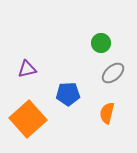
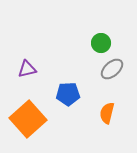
gray ellipse: moved 1 px left, 4 px up
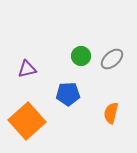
green circle: moved 20 px left, 13 px down
gray ellipse: moved 10 px up
orange semicircle: moved 4 px right
orange square: moved 1 px left, 2 px down
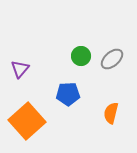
purple triangle: moved 7 px left; rotated 36 degrees counterclockwise
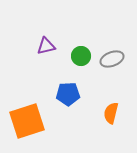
gray ellipse: rotated 20 degrees clockwise
purple triangle: moved 26 px right, 23 px up; rotated 36 degrees clockwise
orange square: rotated 24 degrees clockwise
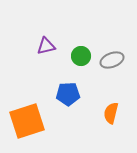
gray ellipse: moved 1 px down
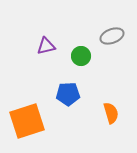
gray ellipse: moved 24 px up
orange semicircle: rotated 150 degrees clockwise
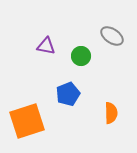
gray ellipse: rotated 55 degrees clockwise
purple triangle: rotated 24 degrees clockwise
blue pentagon: rotated 20 degrees counterclockwise
orange semicircle: rotated 15 degrees clockwise
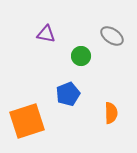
purple triangle: moved 12 px up
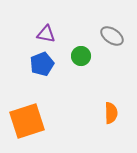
blue pentagon: moved 26 px left, 30 px up
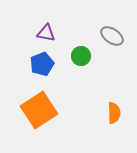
purple triangle: moved 1 px up
orange semicircle: moved 3 px right
orange square: moved 12 px right, 11 px up; rotated 15 degrees counterclockwise
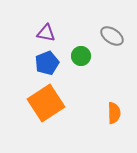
blue pentagon: moved 5 px right, 1 px up
orange square: moved 7 px right, 7 px up
